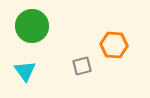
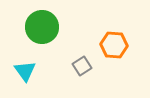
green circle: moved 10 px right, 1 px down
gray square: rotated 18 degrees counterclockwise
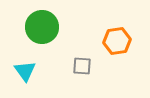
orange hexagon: moved 3 px right, 4 px up; rotated 12 degrees counterclockwise
gray square: rotated 36 degrees clockwise
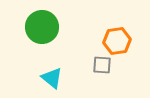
gray square: moved 20 px right, 1 px up
cyan triangle: moved 27 px right, 7 px down; rotated 15 degrees counterclockwise
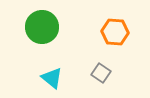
orange hexagon: moved 2 px left, 9 px up; rotated 12 degrees clockwise
gray square: moved 1 px left, 8 px down; rotated 30 degrees clockwise
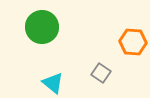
orange hexagon: moved 18 px right, 10 px down
cyan triangle: moved 1 px right, 5 px down
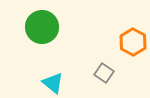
orange hexagon: rotated 24 degrees clockwise
gray square: moved 3 px right
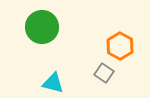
orange hexagon: moved 13 px left, 4 px down
cyan triangle: rotated 25 degrees counterclockwise
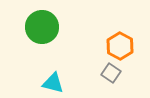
gray square: moved 7 px right
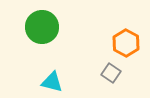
orange hexagon: moved 6 px right, 3 px up
cyan triangle: moved 1 px left, 1 px up
